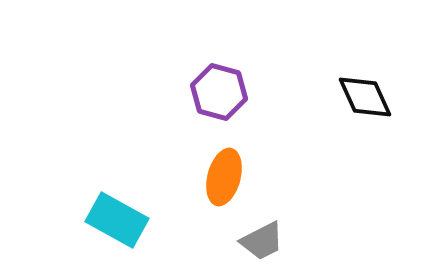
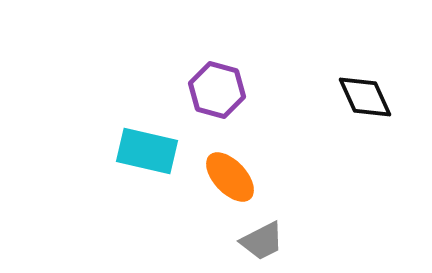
purple hexagon: moved 2 px left, 2 px up
orange ellipse: moved 6 px right; rotated 58 degrees counterclockwise
cyan rectangle: moved 30 px right, 69 px up; rotated 16 degrees counterclockwise
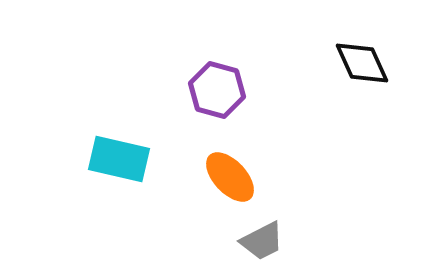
black diamond: moved 3 px left, 34 px up
cyan rectangle: moved 28 px left, 8 px down
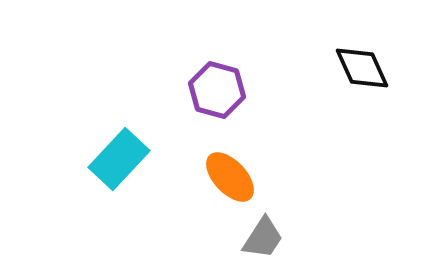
black diamond: moved 5 px down
cyan rectangle: rotated 60 degrees counterclockwise
gray trapezoid: moved 1 px right, 3 px up; rotated 30 degrees counterclockwise
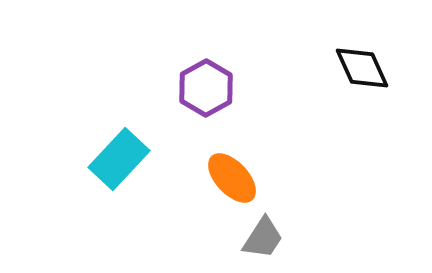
purple hexagon: moved 11 px left, 2 px up; rotated 16 degrees clockwise
orange ellipse: moved 2 px right, 1 px down
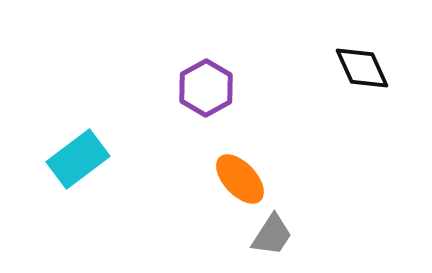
cyan rectangle: moved 41 px left; rotated 10 degrees clockwise
orange ellipse: moved 8 px right, 1 px down
gray trapezoid: moved 9 px right, 3 px up
